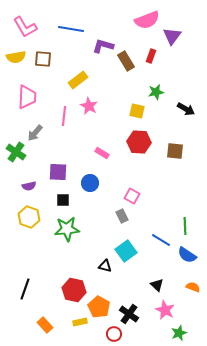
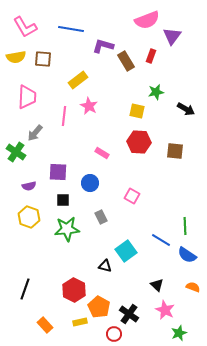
gray rectangle at (122, 216): moved 21 px left, 1 px down
red hexagon at (74, 290): rotated 15 degrees clockwise
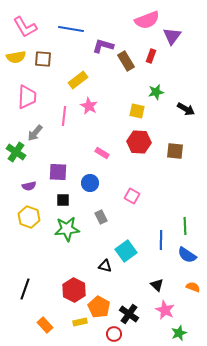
blue line at (161, 240): rotated 60 degrees clockwise
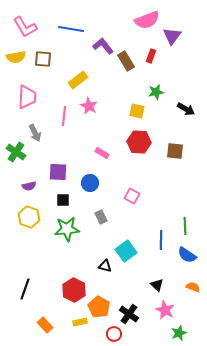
purple L-shape at (103, 46): rotated 35 degrees clockwise
gray arrow at (35, 133): rotated 66 degrees counterclockwise
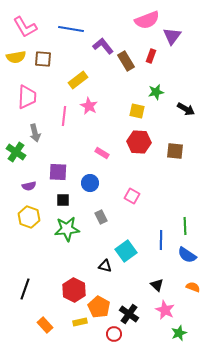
gray arrow at (35, 133): rotated 12 degrees clockwise
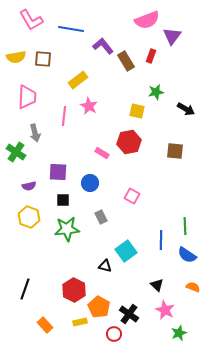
pink L-shape at (25, 27): moved 6 px right, 7 px up
red hexagon at (139, 142): moved 10 px left; rotated 15 degrees counterclockwise
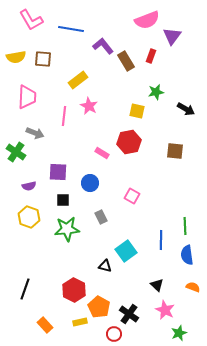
gray arrow at (35, 133): rotated 54 degrees counterclockwise
blue semicircle at (187, 255): rotated 48 degrees clockwise
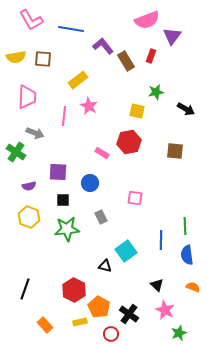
pink square at (132, 196): moved 3 px right, 2 px down; rotated 21 degrees counterclockwise
red circle at (114, 334): moved 3 px left
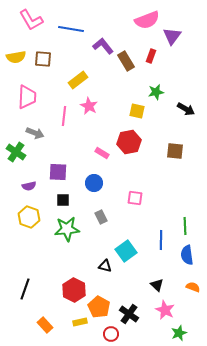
blue circle at (90, 183): moved 4 px right
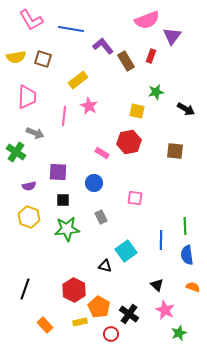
brown square at (43, 59): rotated 12 degrees clockwise
